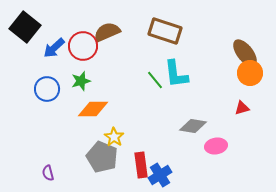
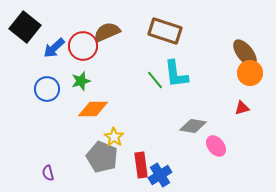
pink ellipse: rotated 60 degrees clockwise
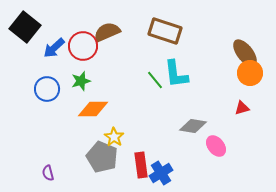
blue cross: moved 1 px right, 2 px up
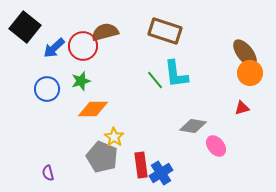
brown semicircle: moved 2 px left; rotated 8 degrees clockwise
